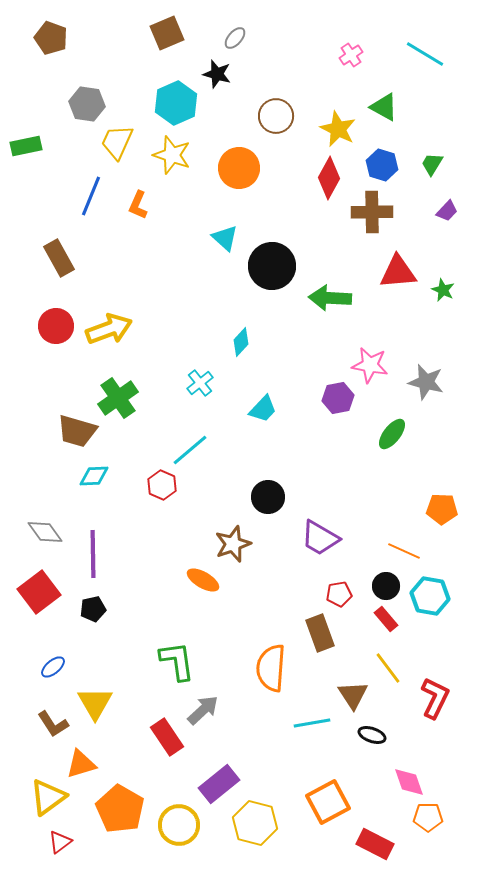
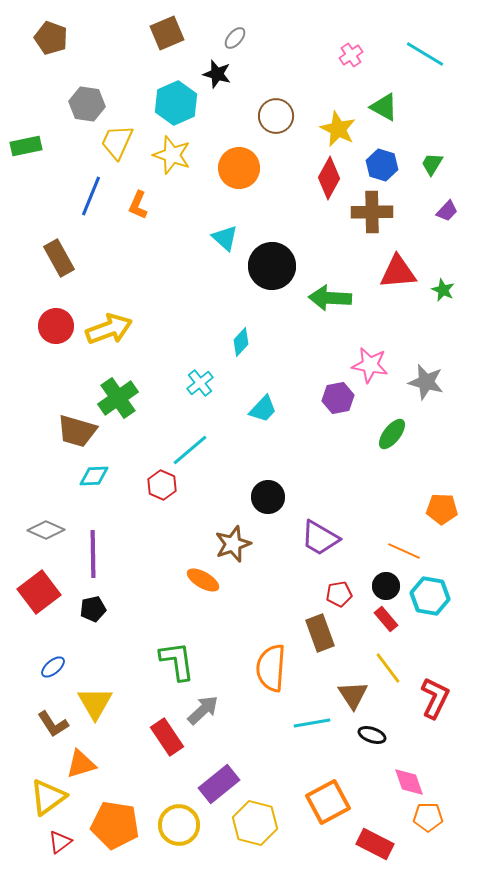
gray diamond at (45, 532): moved 1 px right, 2 px up; rotated 30 degrees counterclockwise
orange pentagon at (120, 809): moved 5 px left, 16 px down; rotated 21 degrees counterclockwise
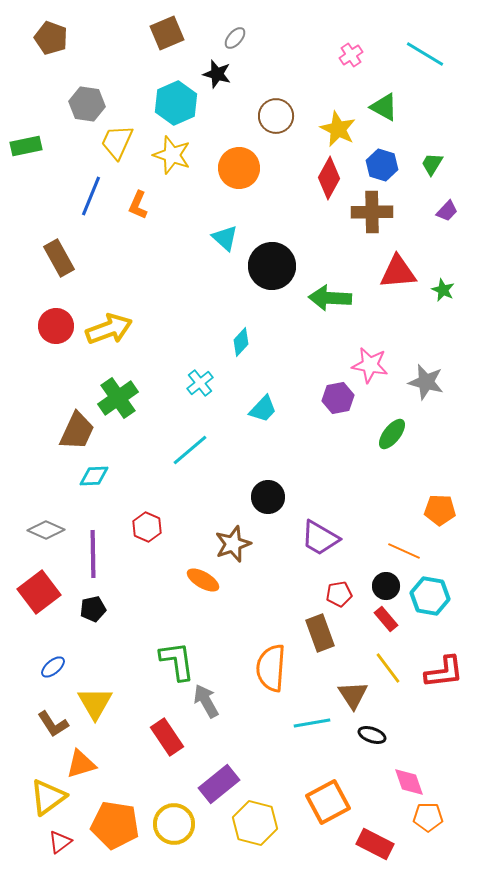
brown trapezoid at (77, 431): rotated 81 degrees counterclockwise
red hexagon at (162, 485): moved 15 px left, 42 px down
orange pentagon at (442, 509): moved 2 px left, 1 px down
red L-shape at (435, 698): moved 9 px right, 26 px up; rotated 57 degrees clockwise
gray arrow at (203, 710): moved 3 px right, 9 px up; rotated 76 degrees counterclockwise
yellow circle at (179, 825): moved 5 px left, 1 px up
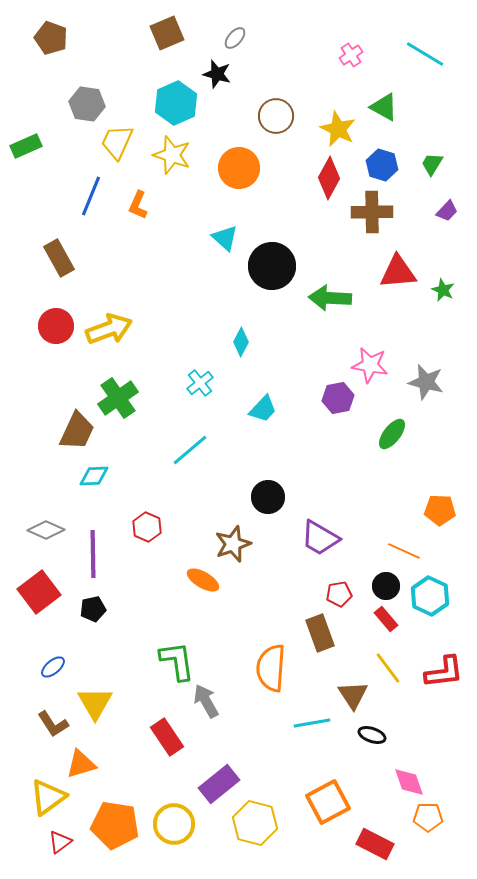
green rectangle at (26, 146): rotated 12 degrees counterclockwise
cyan diamond at (241, 342): rotated 16 degrees counterclockwise
cyan hexagon at (430, 596): rotated 15 degrees clockwise
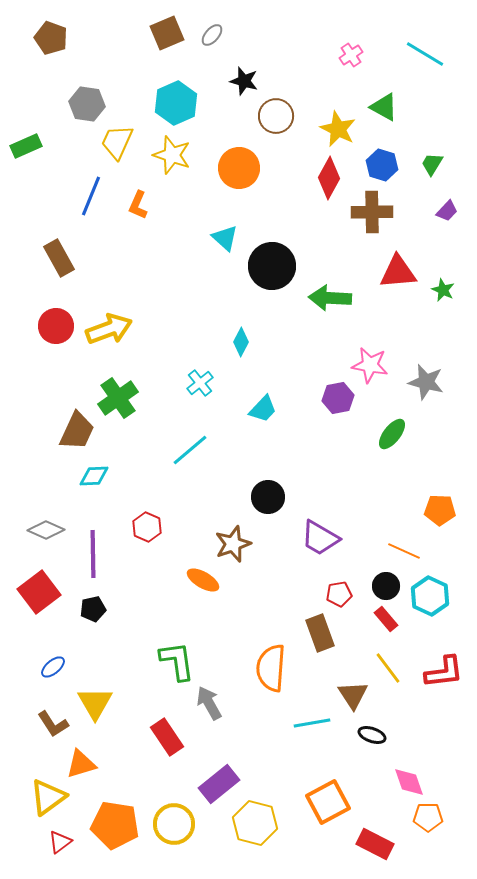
gray ellipse at (235, 38): moved 23 px left, 3 px up
black star at (217, 74): moved 27 px right, 7 px down
gray arrow at (206, 701): moved 3 px right, 2 px down
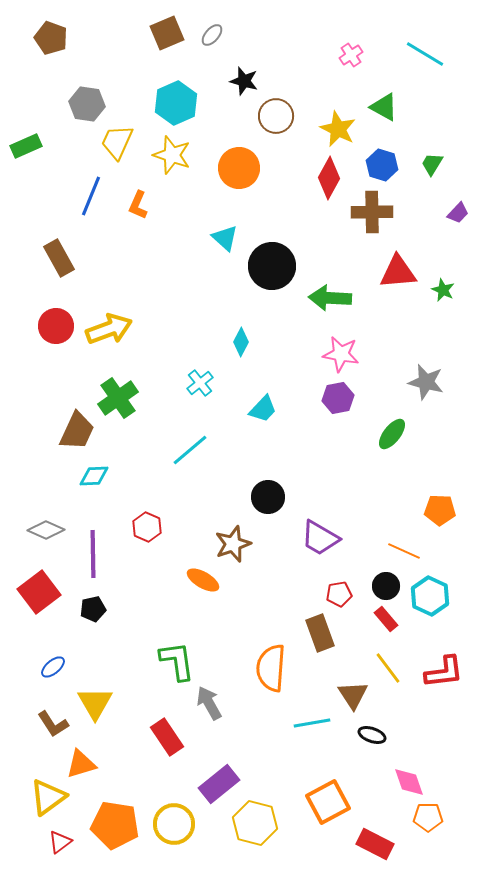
purple trapezoid at (447, 211): moved 11 px right, 2 px down
pink star at (370, 365): moved 29 px left, 11 px up
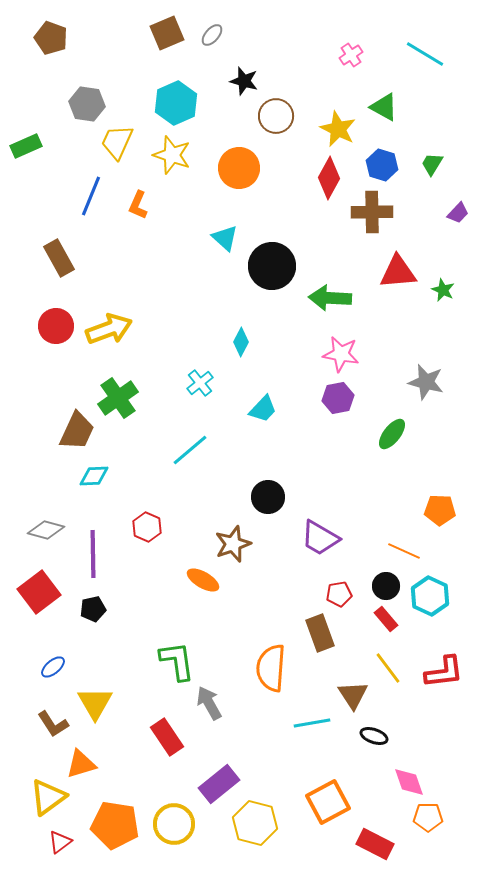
gray diamond at (46, 530): rotated 9 degrees counterclockwise
black ellipse at (372, 735): moved 2 px right, 1 px down
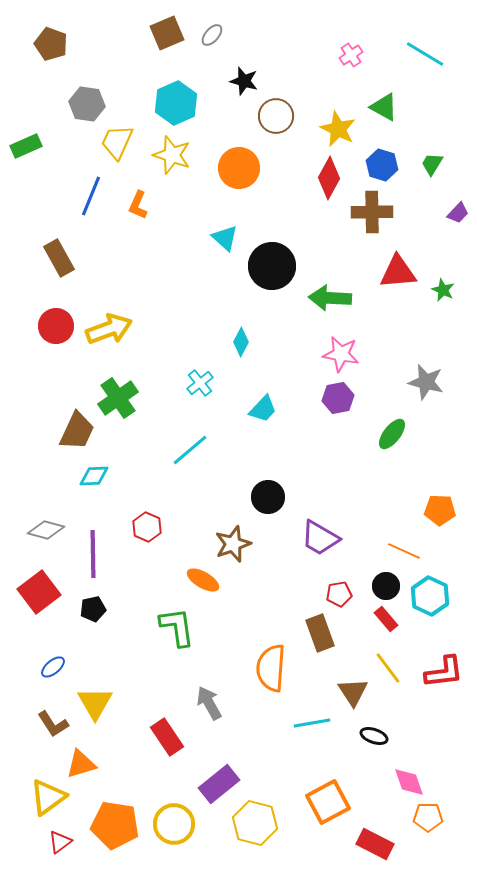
brown pentagon at (51, 38): moved 6 px down
green L-shape at (177, 661): moved 34 px up
brown triangle at (353, 695): moved 3 px up
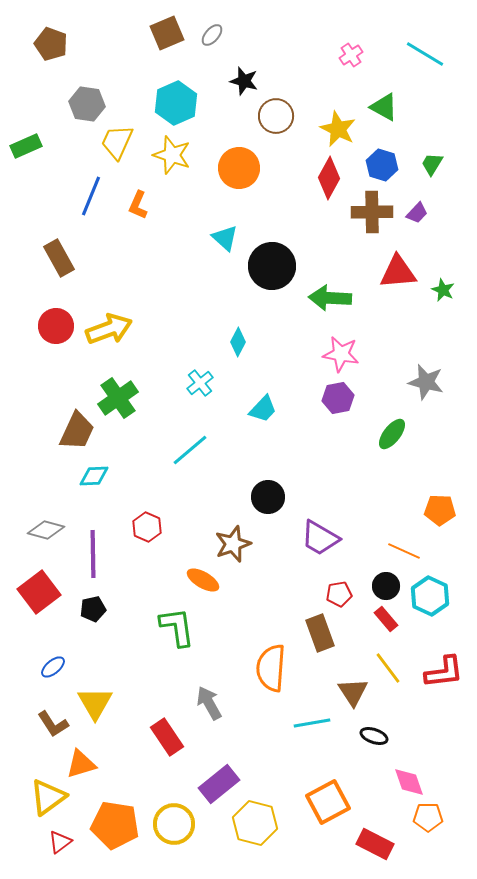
purple trapezoid at (458, 213): moved 41 px left
cyan diamond at (241, 342): moved 3 px left
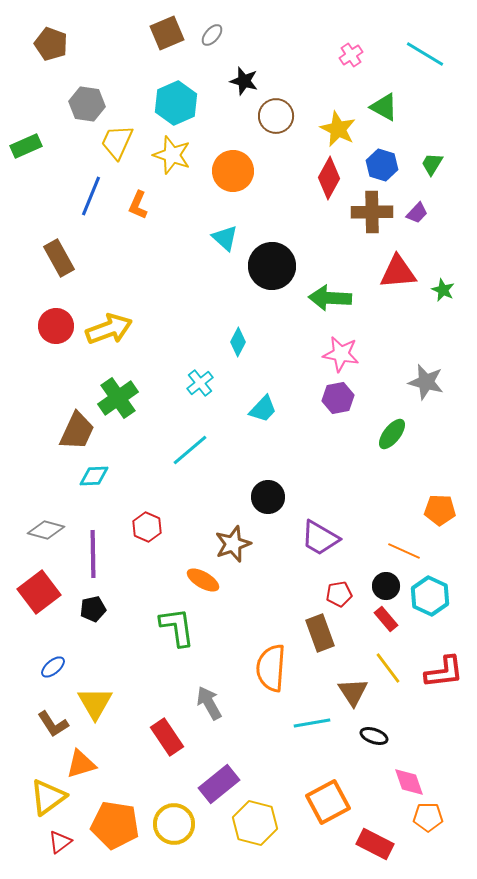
orange circle at (239, 168): moved 6 px left, 3 px down
